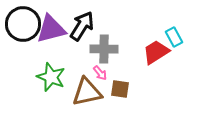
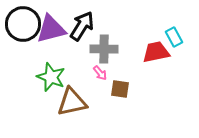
red trapezoid: rotated 20 degrees clockwise
brown triangle: moved 15 px left, 10 px down
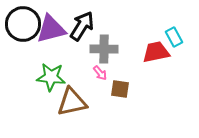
green star: rotated 16 degrees counterclockwise
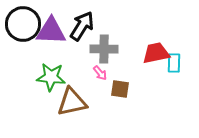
purple triangle: moved 2 px down; rotated 16 degrees clockwise
cyan rectangle: moved 26 px down; rotated 30 degrees clockwise
red trapezoid: moved 1 px down
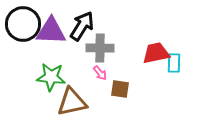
gray cross: moved 4 px left, 1 px up
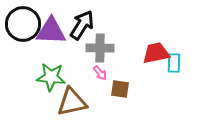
black arrow: moved 1 px up
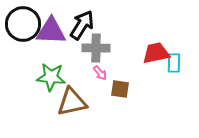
gray cross: moved 4 px left
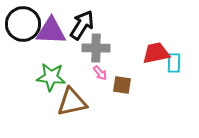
brown square: moved 2 px right, 4 px up
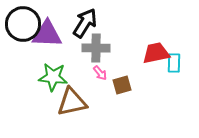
black arrow: moved 3 px right, 2 px up
purple triangle: moved 4 px left, 3 px down
green star: moved 2 px right
brown square: rotated 24 degrees counterclockwise
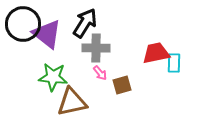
purple triangle: rotated 36 degrees clockwise
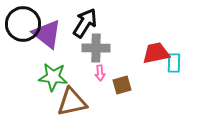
pink arrow: rotated 35 degrees clockwise
